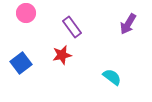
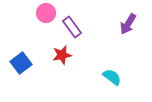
pink circle: moved 20 px right
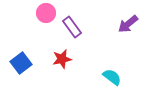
purple arrow: rotated 20 degrees clockwise
red star: moved 4 px down
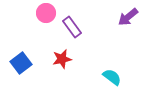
purple arrow: moved 7 px up
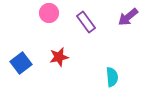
pink circle: moved 3 px right
purple rectangle: moved 14 px right, 5 px up
red star: moved 3 px left, 2 px up
cyan semicircle: rotated 48 degrees clockwise
